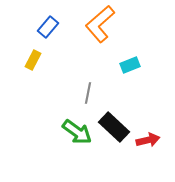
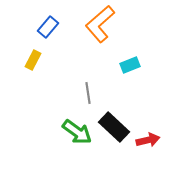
gray line: rotated 20 degrees counterclockwise
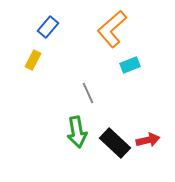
orange L-shape: moved 12 px right, 5 px down
gray line: rotated 15 degrees counterclockwise
black rectangle: moved 1 px right, 16 px down
green arrow: rotated 44 degrees clockwise
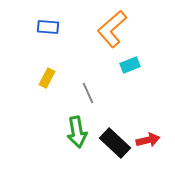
blue rectangle: rotated 55 degrees clockwise
yellow rectangle: moved 14 px right, 18 px down
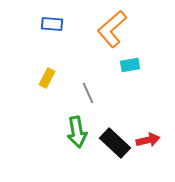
blue rectangle: moved 4 px right, 3 px up
cyan rectangle: rotated 12 degrees clockwise
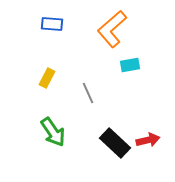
green arrow: moved 24 px left; rotated 24 degrees counterclockwise
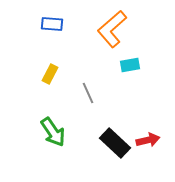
yellow rectangle: moved 3 px right, 4 px up
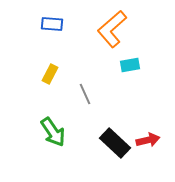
gray line: moved 3 px left, 1 px down
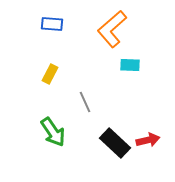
cyan rectangle: rotated 12 degrees clockwise
gray line: moved 8 px down
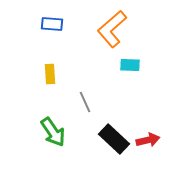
yellow rectangle: rotated 30 degrees counterclockwise
black rectangle: moved 1 px left, 4 px up
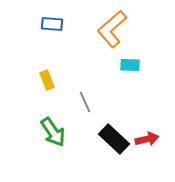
yellow rectangle: moved 3 px left, 6 px down; rotated 18 degrees counterclockwise
red arrow: moved 1 px left, 1 px up
